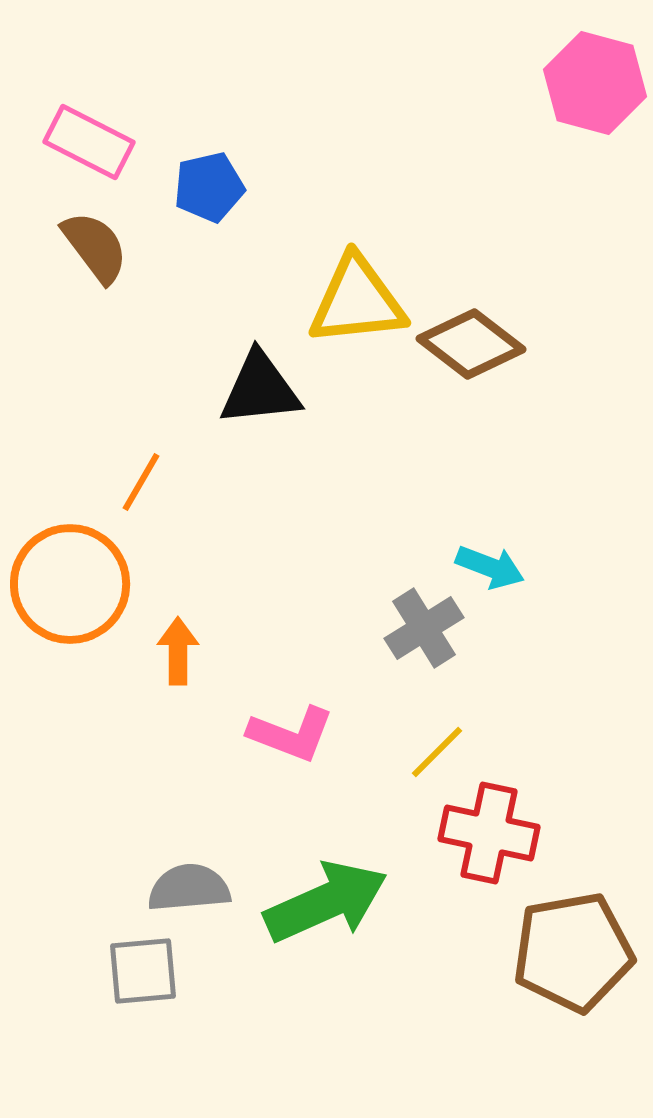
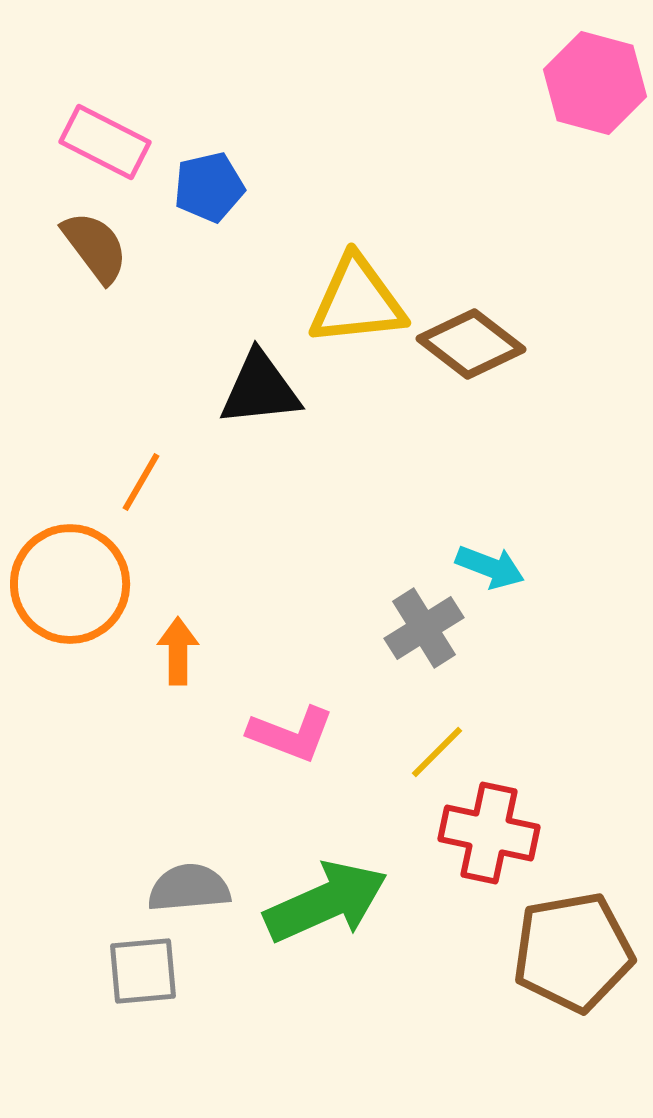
pink rectangle: moved 16 px right
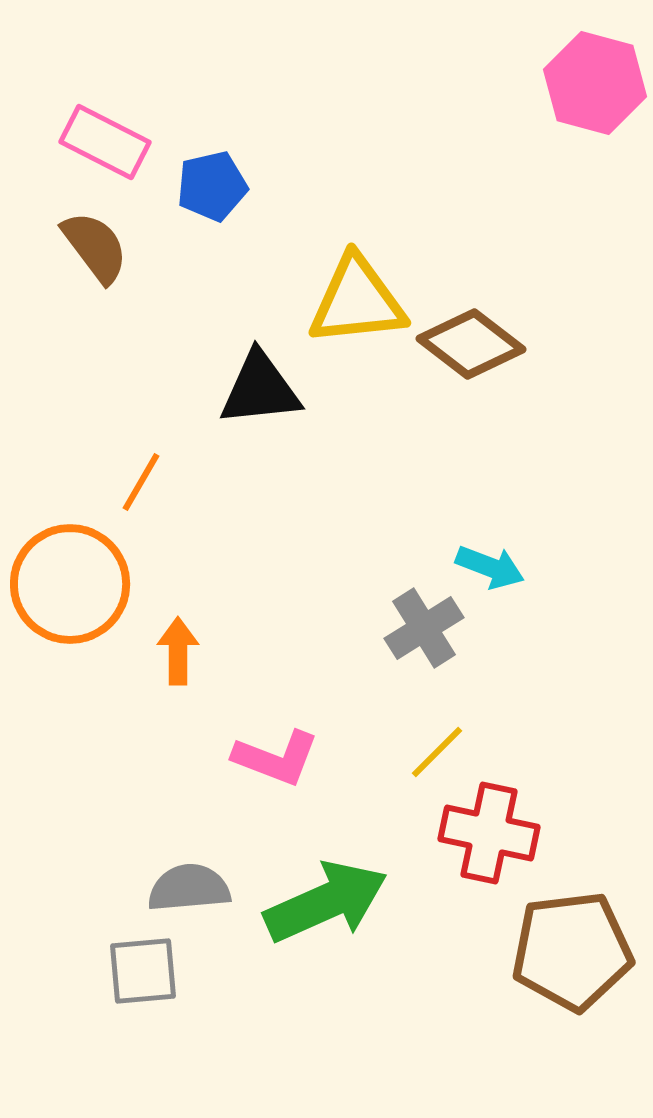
blue pentagon: moved 3 px right, 1 px up
pink L-shape: moved 15 px left, 24 px down
brown pentagon: moved 1 px left, 1 px up; rotated 3 degrees clockwise
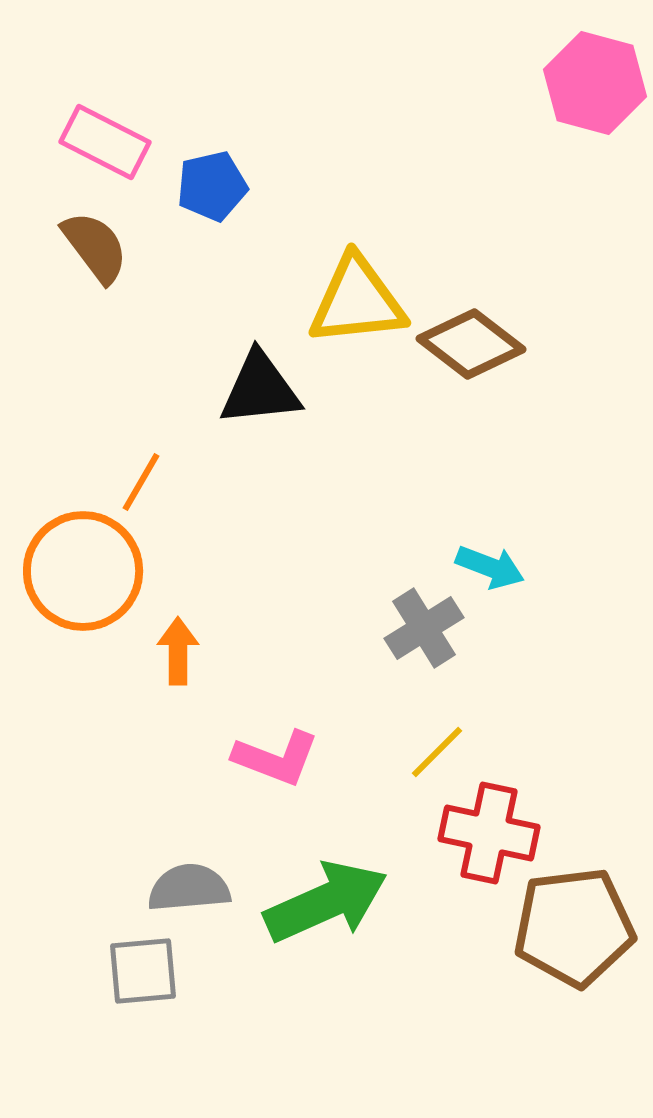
orange circle: moved 13 px right, 13 px up
brown pentagon: moved 2 px right, 24 px up
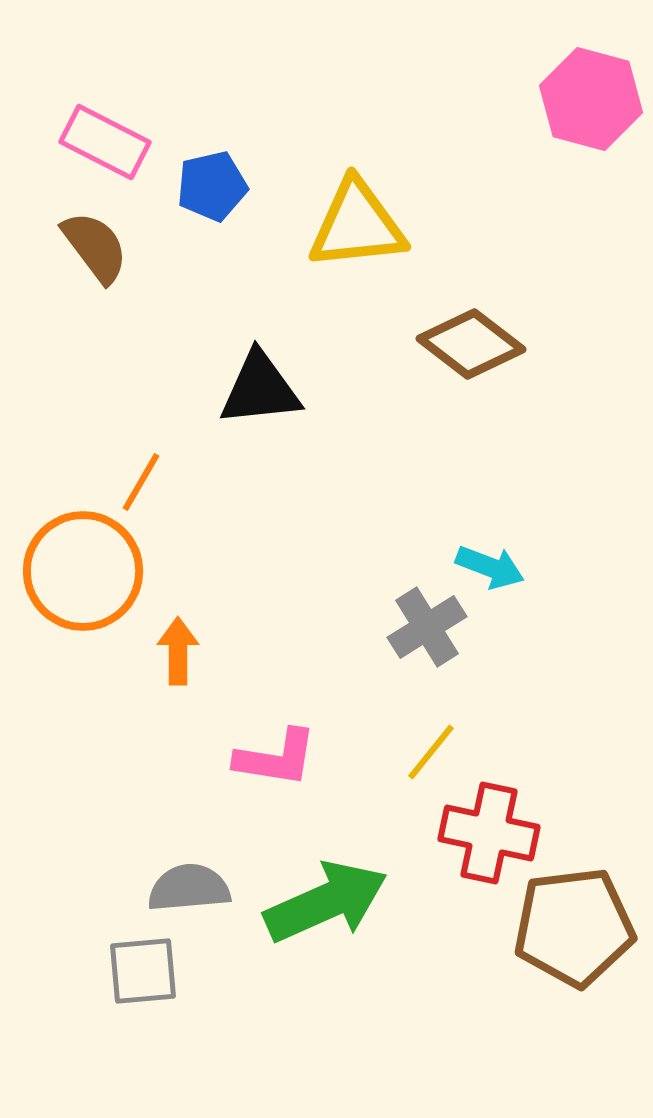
pink hexagon: moved 4 px left, 16 px down
yellow triangle: moved 76 px up
gray cross: moved 3 px right, 1 px up
yellow line: moved 6 px left; rotated 6 degrees counterclockwise
pink L-shape: rotated 12 degrees counterclockwise
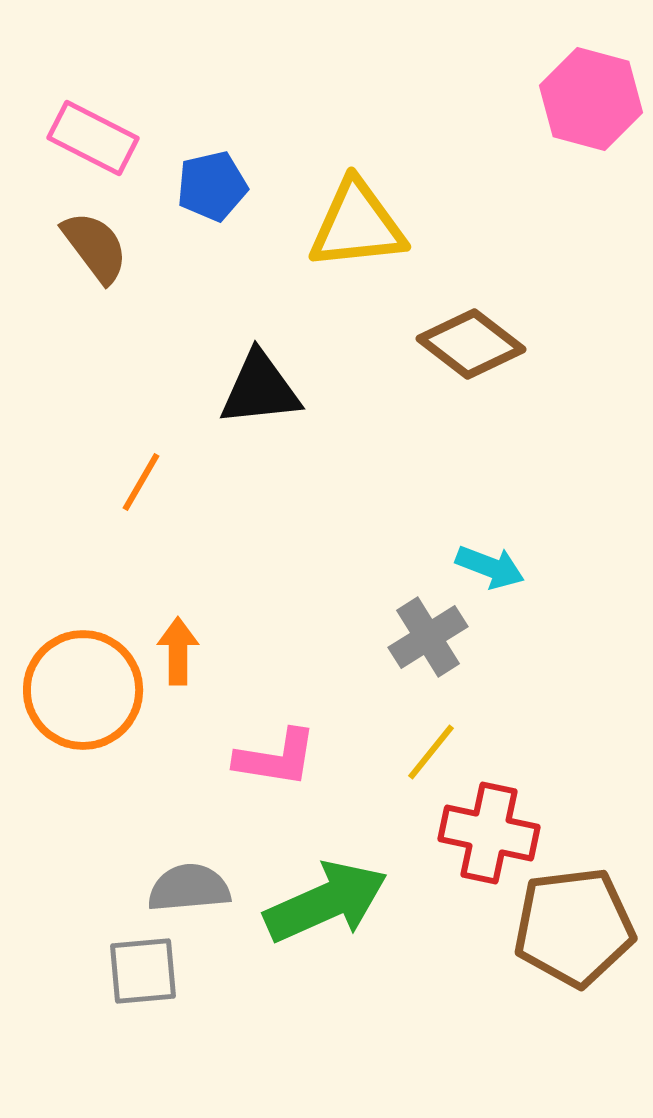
pink rectangle: moved 12 px left, 4 px up
orange circle: moved 119 px down
gray cross: moved 1 px right, 10 px down
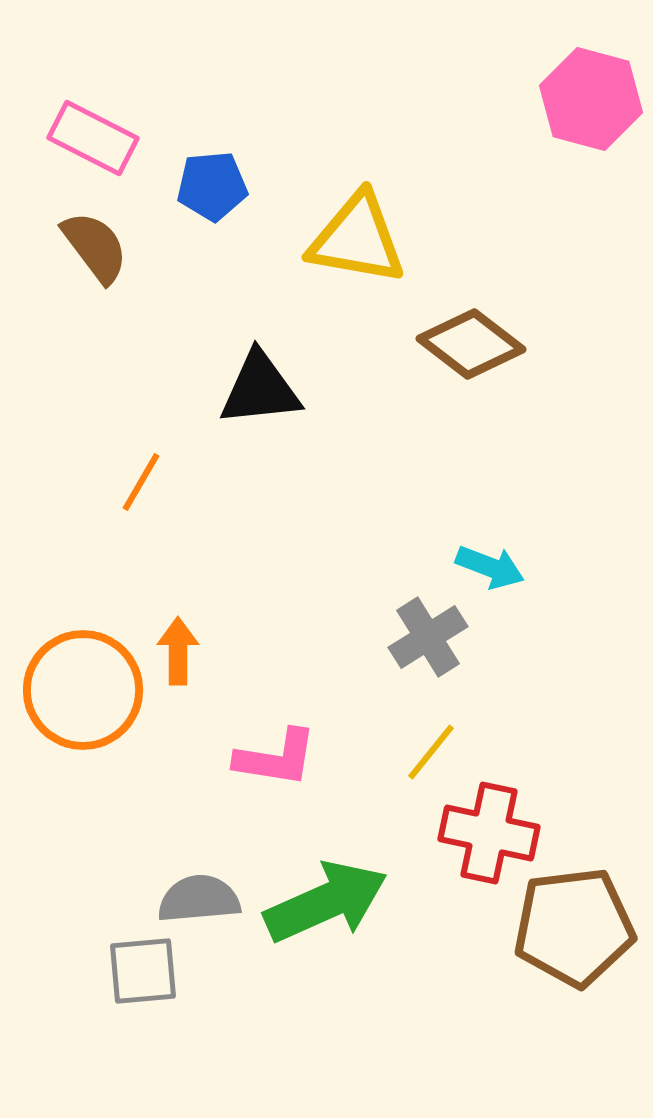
blue pentagon: rotated 8 degrees clockwise
yellow triangle: moved 14 px down; rotated 16 degrees clockwise
gray semicircle: moved 10 px right, 11 px down
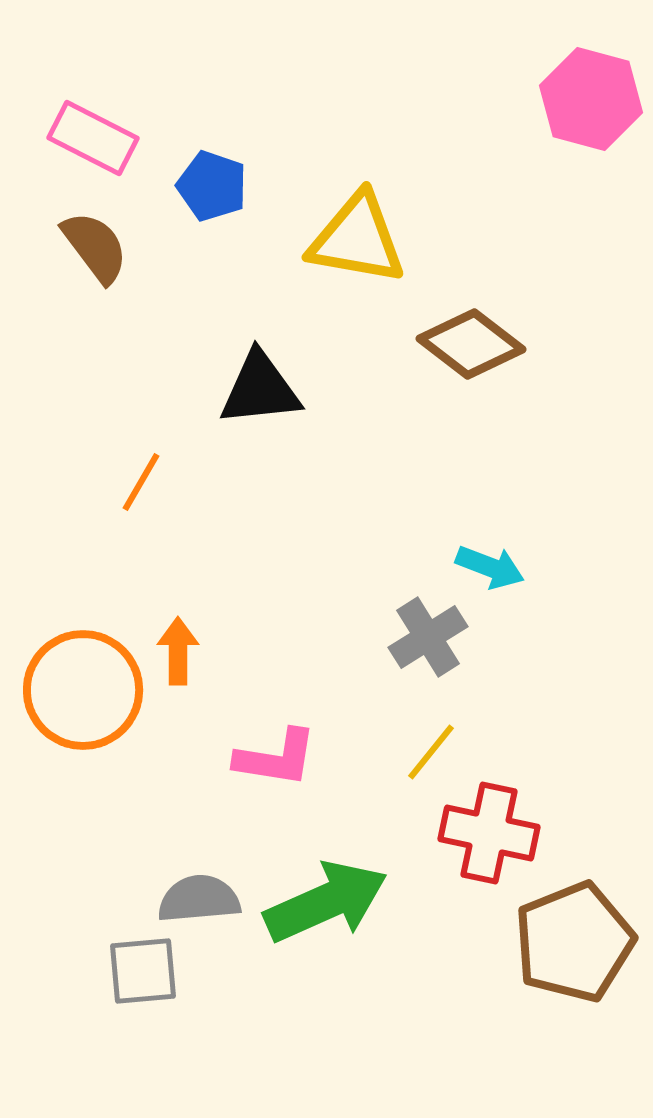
blue pentagon: rotated 24 degrees clockwise
brown pentagon: moved 15 px down; rotated 15 degrees counterclockwise
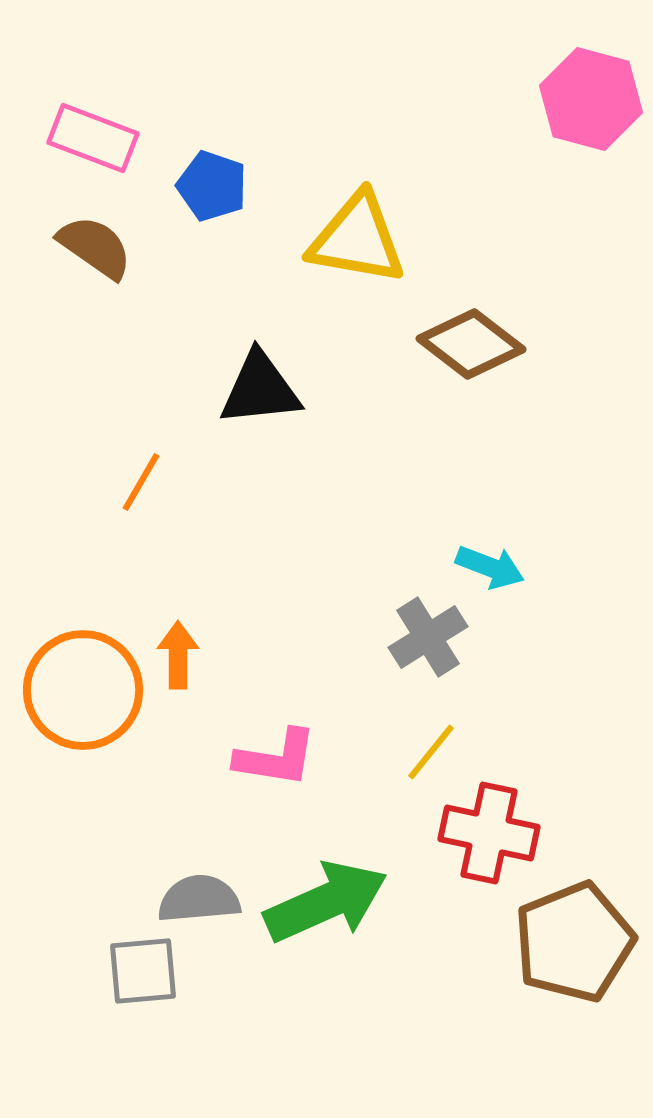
pink rectangle: rotated 6 degrees counterclockwise
brown semicircle: rotated 18 degrees counterclockwise
orange arrow: moved 4 px down
